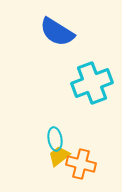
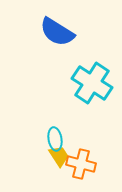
cyan cross: rotated 36 degrees counterclockwise
yellow trapezoid: rotated 95 degrees clockwise
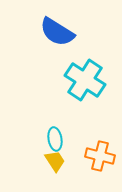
cyan cross: moved 7 px left, 3 px up
yellow trapezoid: moved 4 px left, 5 px down
orange cross: moved 19 px right, 8 px up
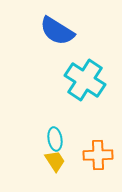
blue semicircle: moved 1 px up
orange cross: moved 2 px left, 1 px up; rotated 16 degrees counterclockwise
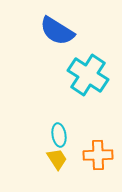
cyan cross: moved 3 px right, 5 px up
cyan ellipse: moved 4 px right, 4 px up
yellow trapezoid: moved 2 px right, 2 px up
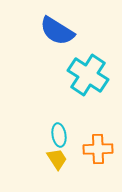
orange cross: moved 6 px up
